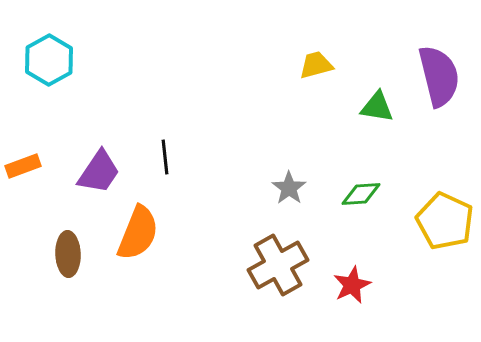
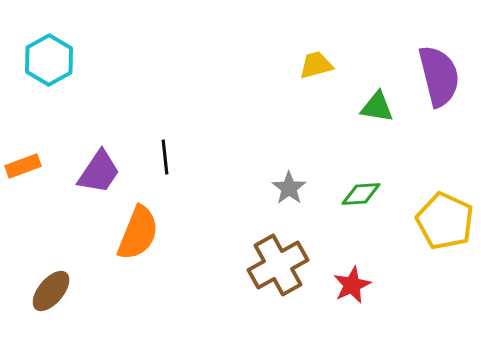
brown ellipse: moved 17 px left, 37 px down; rotated 42 degrees clockwise
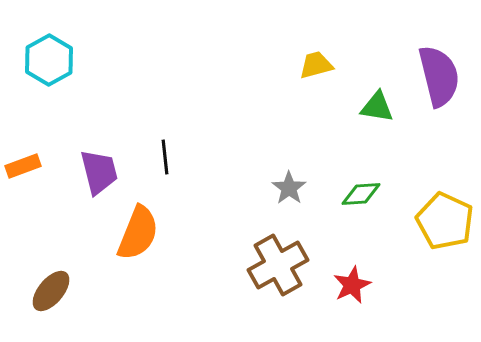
purple trapezoid: rotated 48 degrees counterclockwise
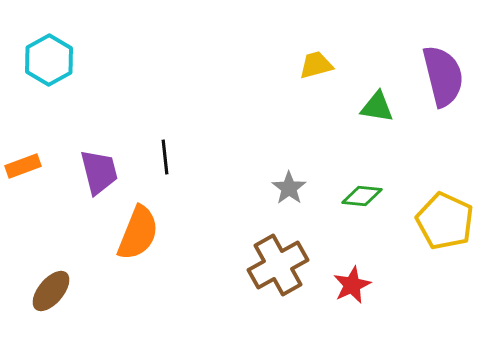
purple semicircle: moved 4 px right
green diamond: moved 1 px right, 2 px down; rotated 9 degrees clockwise
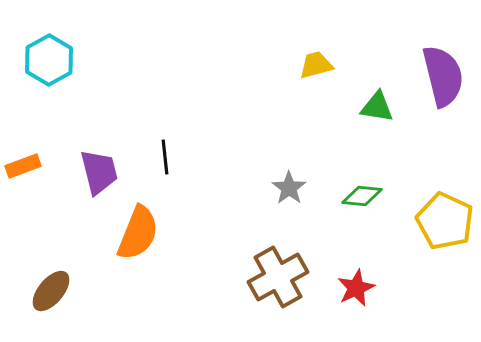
brown cross: moved 12 px down
red star: moved 4 px right, 3 px down
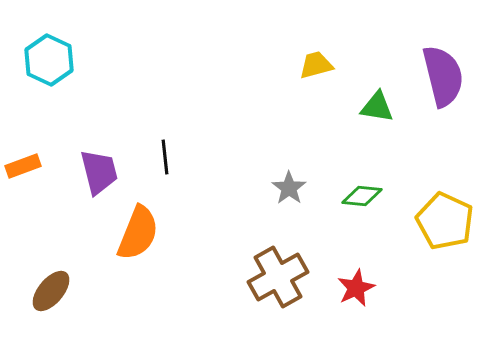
cyan hexagon: rotated 6 degrees counterclockwise
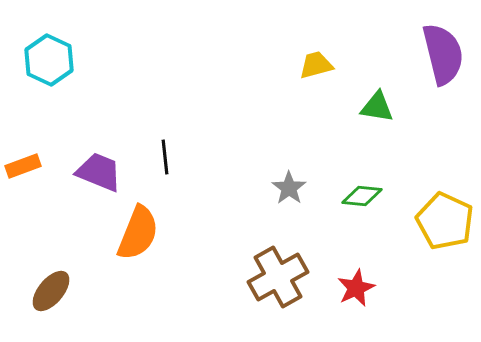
purple semicircle: moved 22 px up
purple trapezoid: rotated 54 degrees counterclockwise
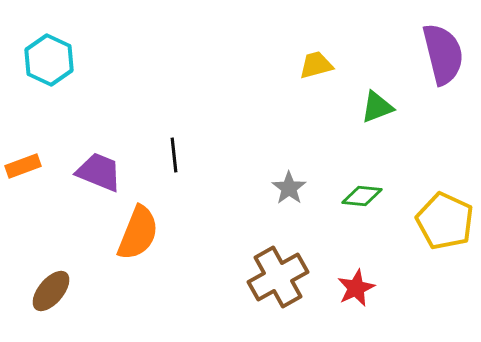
green triangle: rotated 30 degrees counterclockwise
black line: moved 9 px right, 2 px up
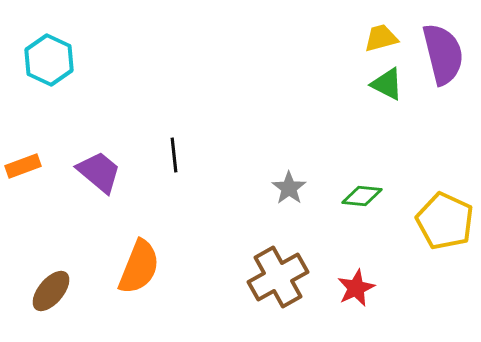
yellow trapezoid: moved 65 px right, 27 px up
green triangle: moved 10 px right, 23 px up; rotated 48 degrees clockwise
purple trapezoid: rotated 18 degrees clockwise
orange semicircle: moved 1 px right, 34 px down
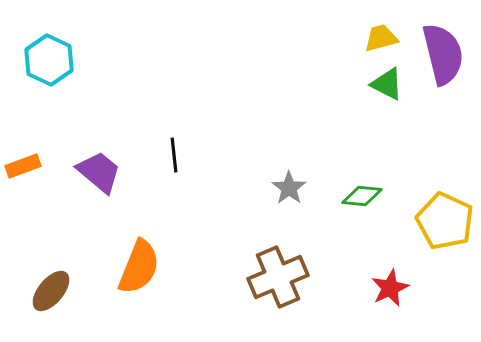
brown cross: rotated 6 degrees clockwise
red star: moved 34 px right
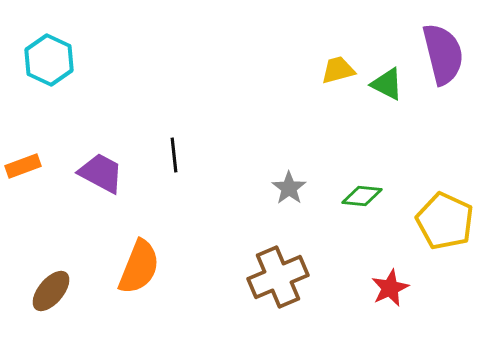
yellow trapezoid: moved 43 px left, 32 px down
purple trapezoid: moved 2 px right, 1 px down; rotated 12 degrees counterclockwise
